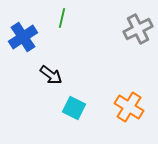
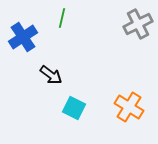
gray cross: moved 5 px up
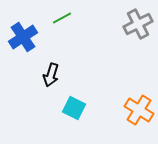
green line: rotated 48 degrees clockwise
black arrow: rotated 70 degrees clockwise
orange cross: moved 10 px right, 3 px down
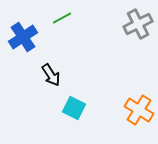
black arrow: rotated 50 degrees counterclockwise
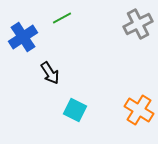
black arrow: moved 1 px left, 2 px up
cyan square: moved 1 px right, 2 px down
